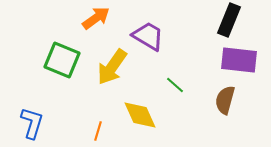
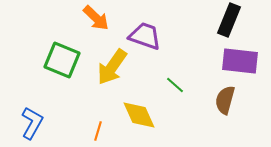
orange arrow: rotated 80 degrees clockwise
purple trapezoid: moved 3 px left; rotated 12 degrees counterclockwise
purple rectangle: moved 1 px right, 1 px down
yellow diamond: moved 1 px left
blue L-shape: rotated 12 degrees clockwise
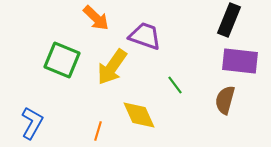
green line: rotated 12 degrees clockwise
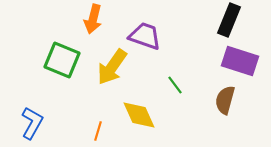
orange arrow: moved 3 px left, 1 px down; rotated 60 degrees clockwise
purple rectangle: rotated 12 degrees clockwise
